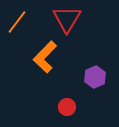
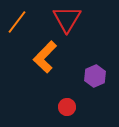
purple hexagon: moved 1 px up
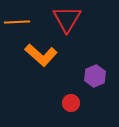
orange line: rotated 50 degrees clockwise
orange L-shape: moved 4 px left, 2 px up; rotated 92 degrees counterclockwise
red circle: moved 4 px right, 4 px up
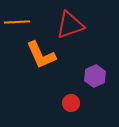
red triangle: moved 3 px right, 6 px down; rotated 40 degrees clockwise
orange L-shape: rotated 24 degrees clockwise
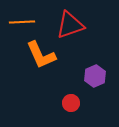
orange line: moved 5 px right
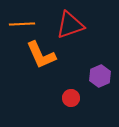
orange line: moved 2 px down
purple hexagon: moved 5 px right
red circle: moved 5 px up
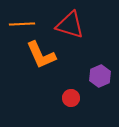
red triangle: rotated 36 degrees clockwise
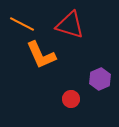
orange line: rotated 30 degrees clockwise
purple hexagon: moved 3 px down
red circle: moved 1 px down
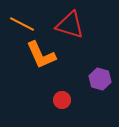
purple hexagon: rotated 20 degrees counterclockwise
red circle: moved 9 px left, 1 px down
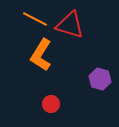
orange line: moved 13 px right, 5 px up
orange L-shape: rotated 56 degrees clockwise
red circle: moved 11 px left, 4 px down
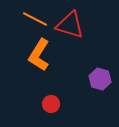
orange L-shape: moved 2 px left
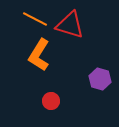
red circle: moved 3 px up
